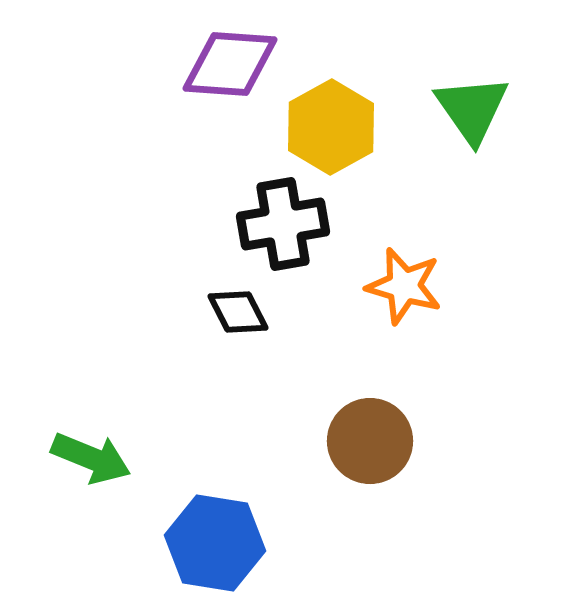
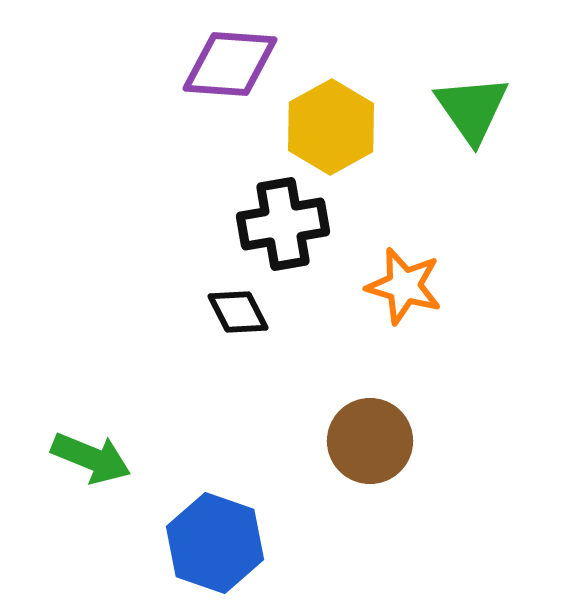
blue hexagon: rotated 10 degrees clockwise
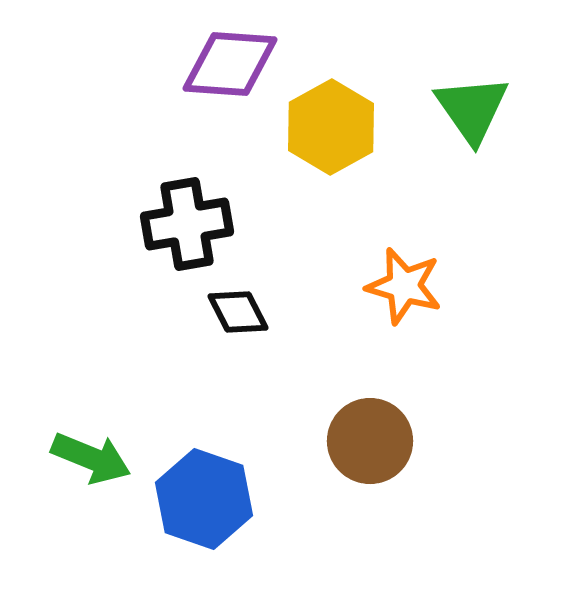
black cross: moved 96 px left
blue hexagon: moved 11 px left, 44 px up
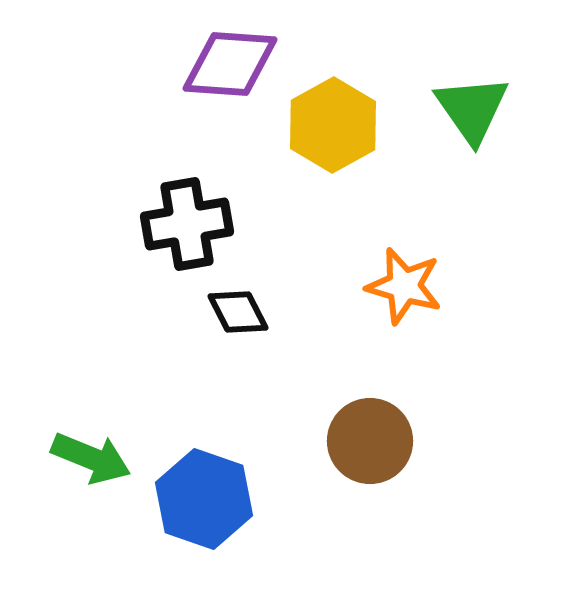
yellow hexagon: moved 2 px right, 2 px up
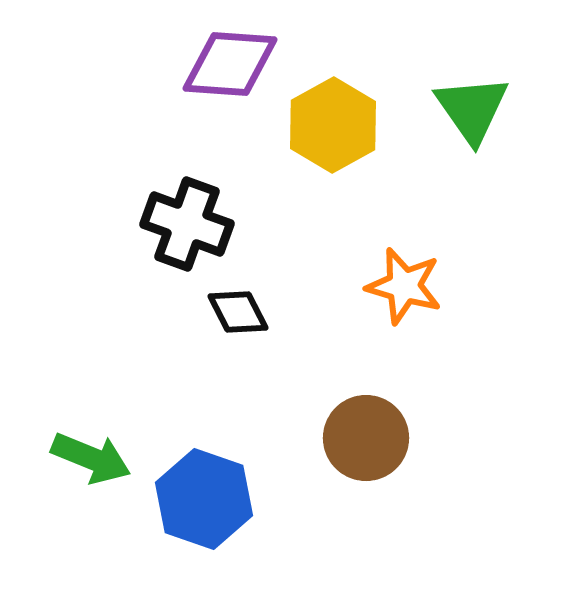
black cross: rotated 30 degrees clockwise
brown circle: moved 4 px left, 3 px up
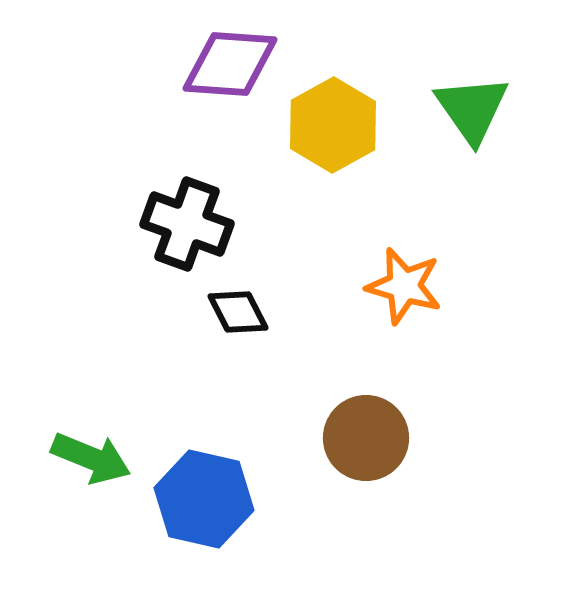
blue hexagon: rotated 6 degrees counterclockwise
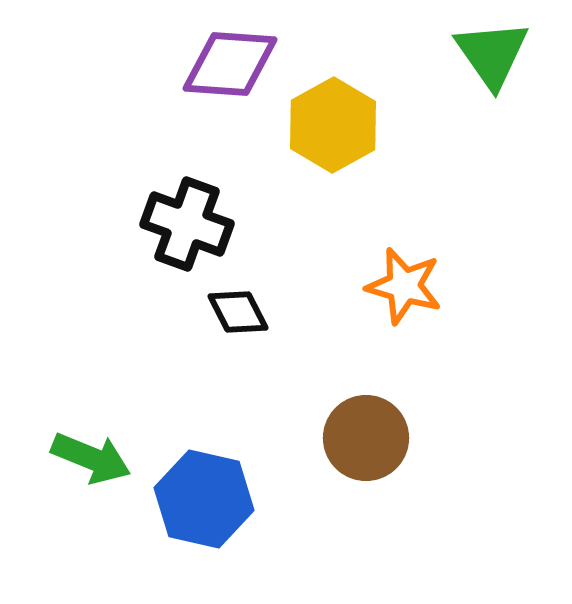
green triangle: moved 20 px right, 55 px up
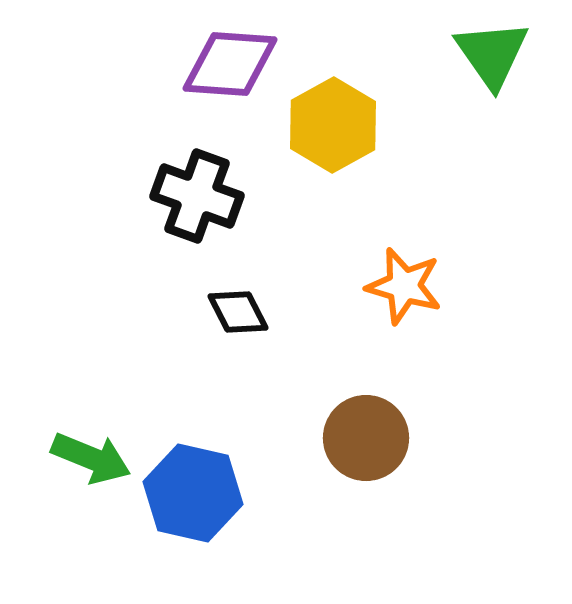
black cross: moved 10 px right, 28 px up
blue hexagon: moved 11 px left, 6 px up
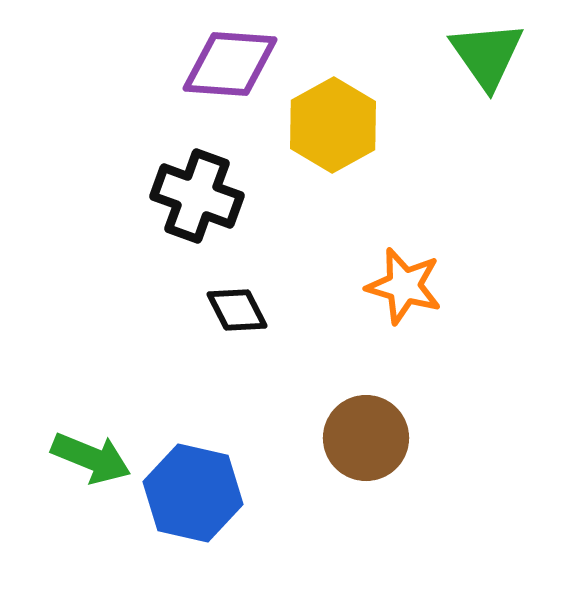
green triangle: moved 5 px left, 1 px down
black diamond: moved 1 px left, 2 px up
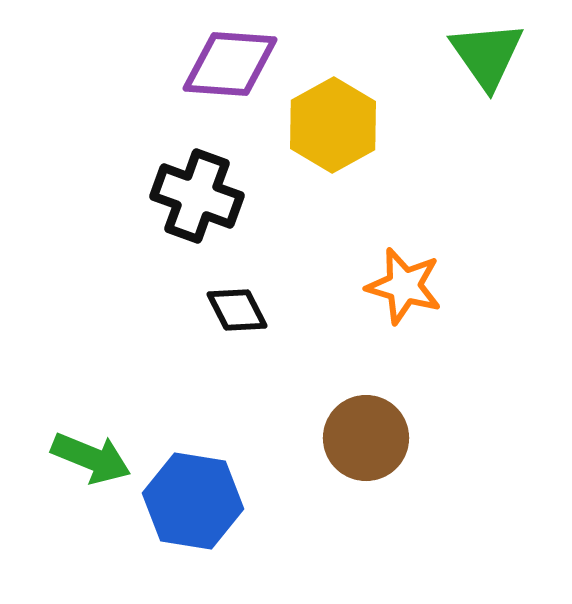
blue hexagon: moved 8 px down; rotated 4 degrees counterclockwise
